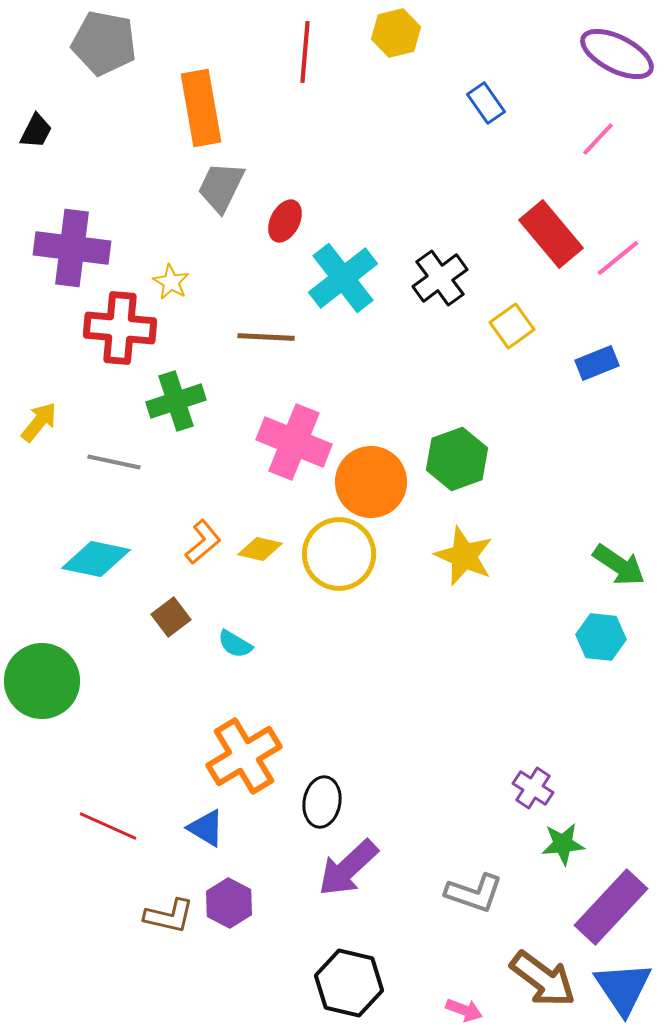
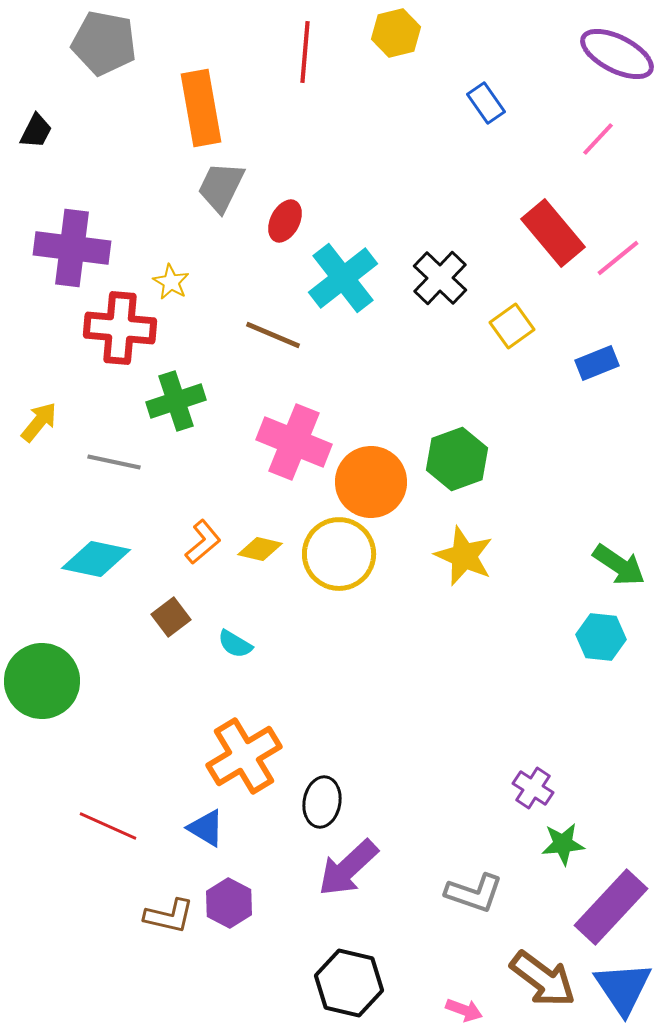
red rectangle at (551, 234): moved 2 px right, 1 px up
black cross at (440, 278): rotated 10 degrees counterclockwise
brown line at (266, 337): moved 7 px right, 2 px up; rotated 20 degrees clockwise
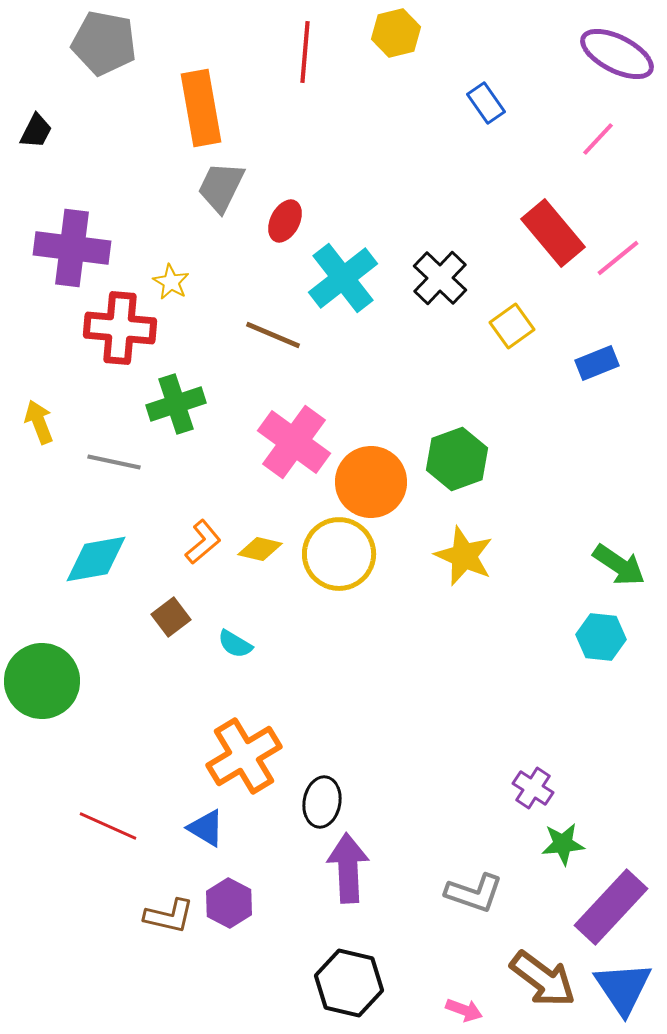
green cross at (176, 401): moved 3 px down
yellow arrow at (39, 422): rotated 60 degrees counterclockwise
pink cross at (294, 442): rotated 14 degrees clockwise
cyan diamond at (96, 559): rotated 22 degrees counterclockwise
purple arrow at (348, 868): rotated 130 degrees clockwise
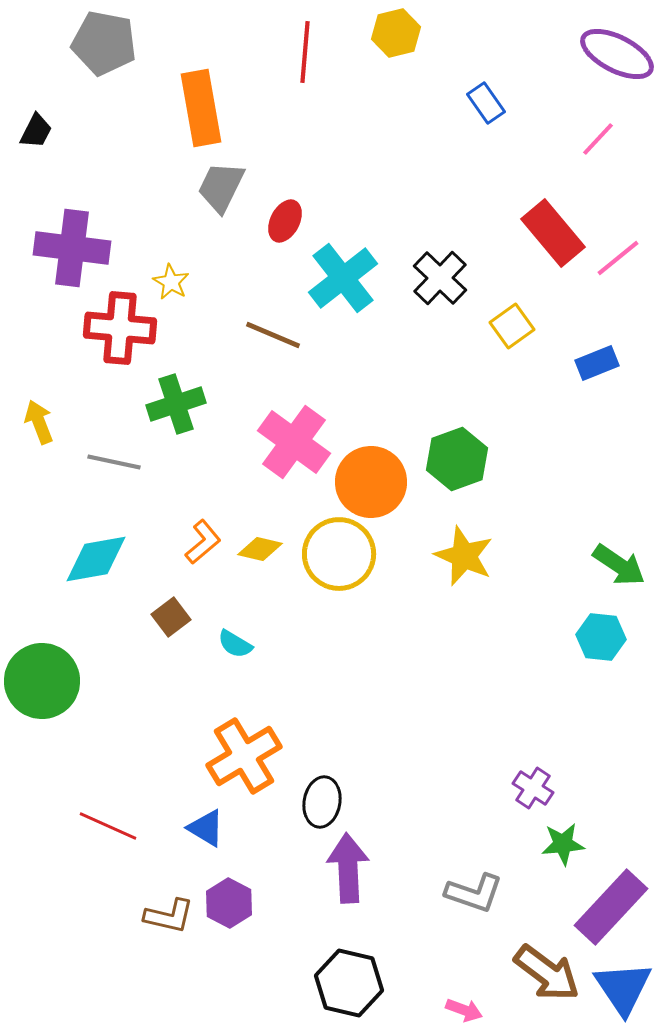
brown arrow at (543, 979): moved 4 px right, 6 px up
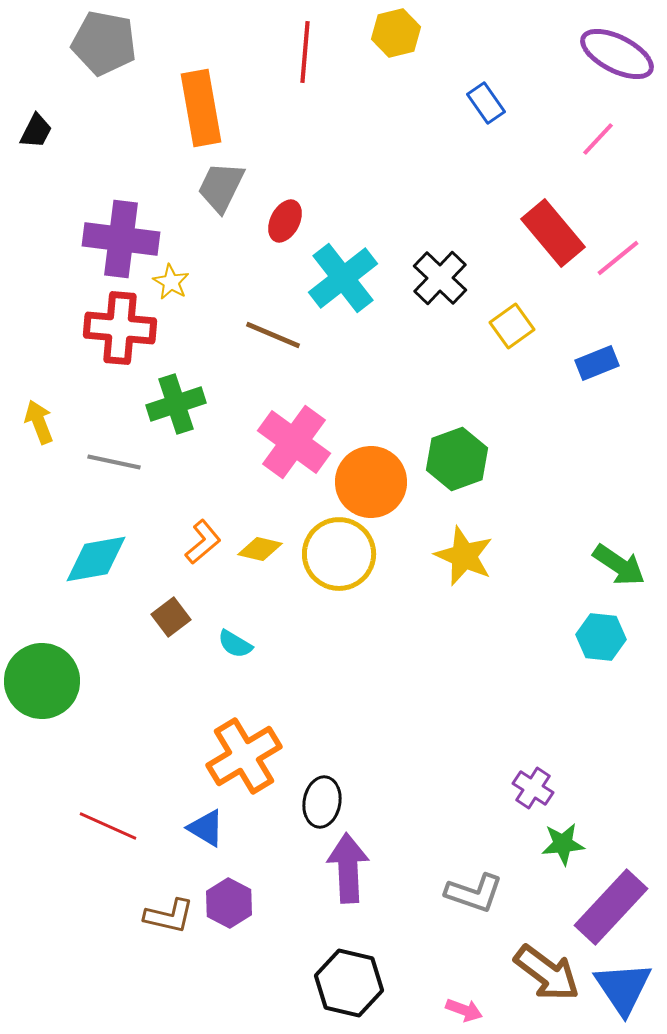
purple cross at (72, 248): moved 49 px right, 9 px up
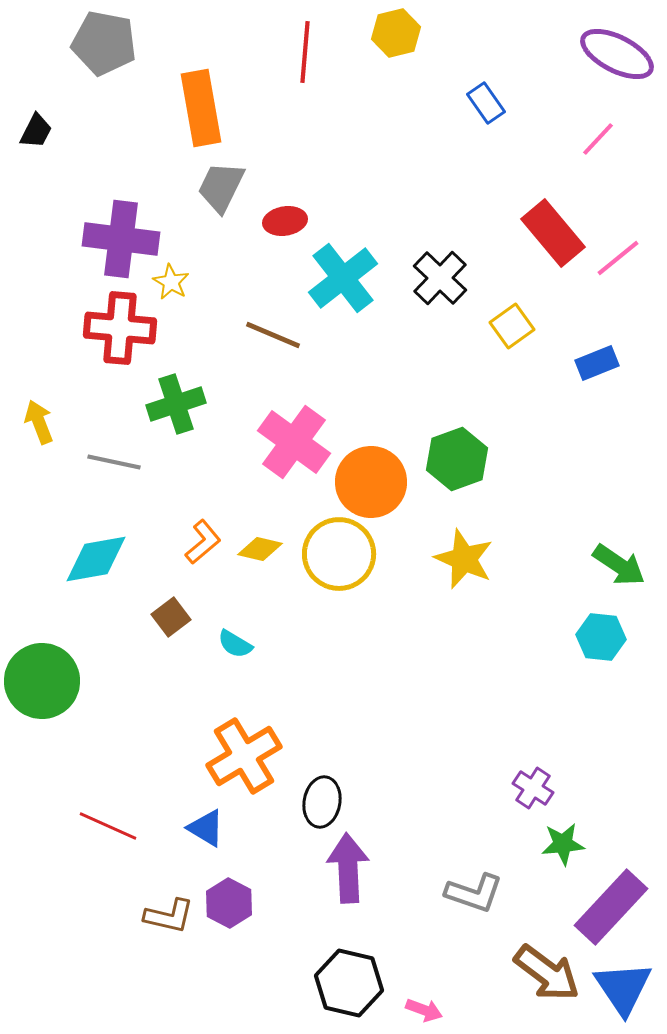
red ellipse at (285, 221): rotated 54 degrees clockwise
yellow star at (464, 556): moved 3 px down
pink arrow at (464, 1010): moved 40 px left
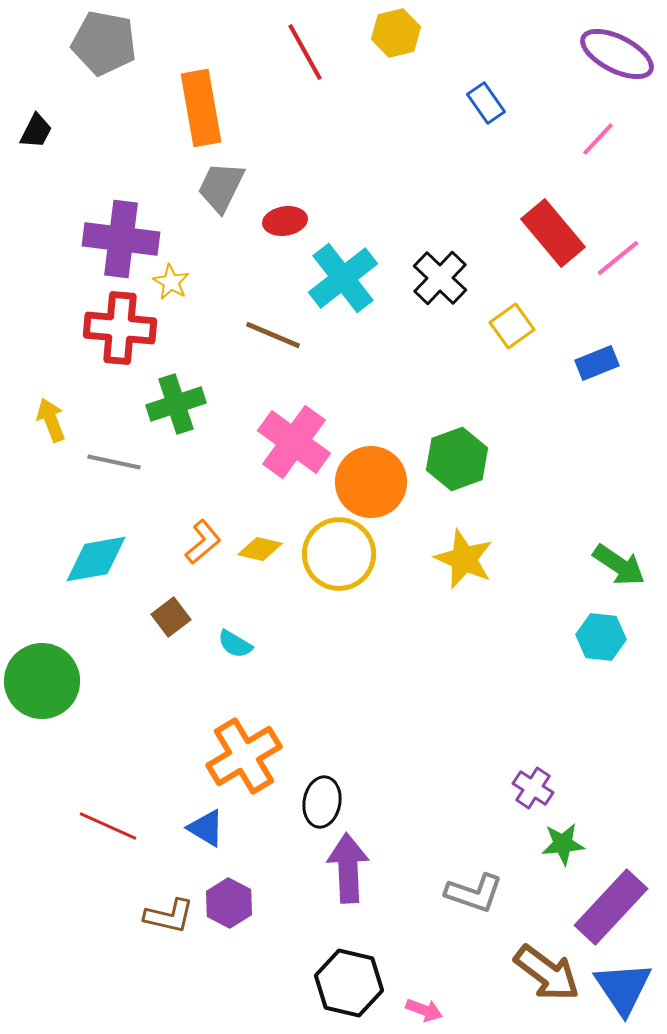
red line at (305, 52): rotated 34 degrees counterclockwise
yellow arrow at (39, 422): moved 12 px right, 2 px up
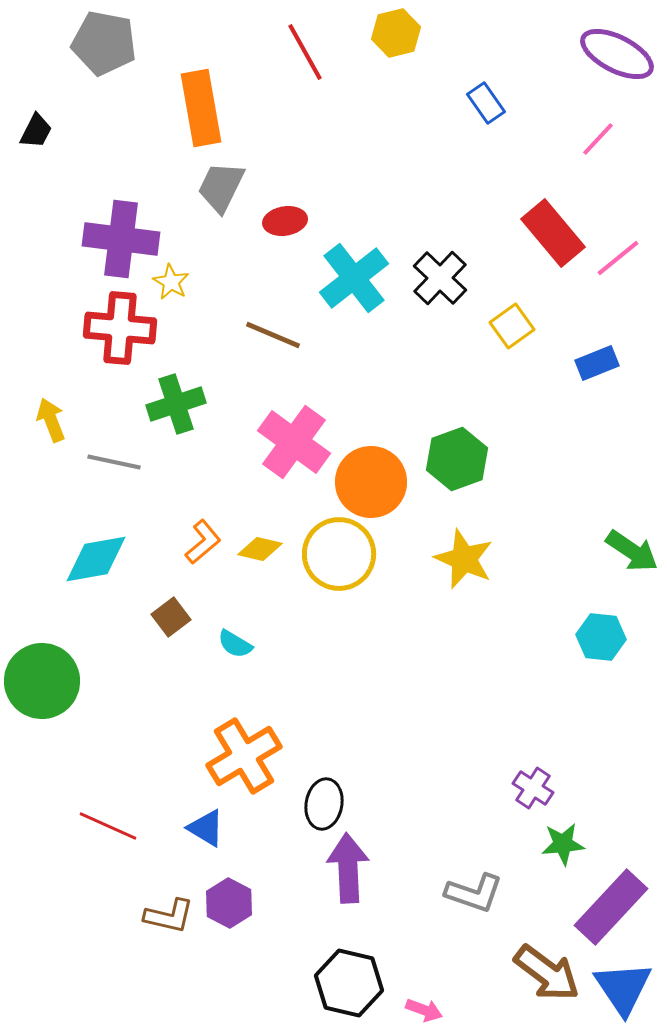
cyan cross at (343, 278): moved 11 px right
green arrow at (619, 565): moved 13 px right, 14 px up
black ellipse at (322, 802): moved 2 px right, 2 px down
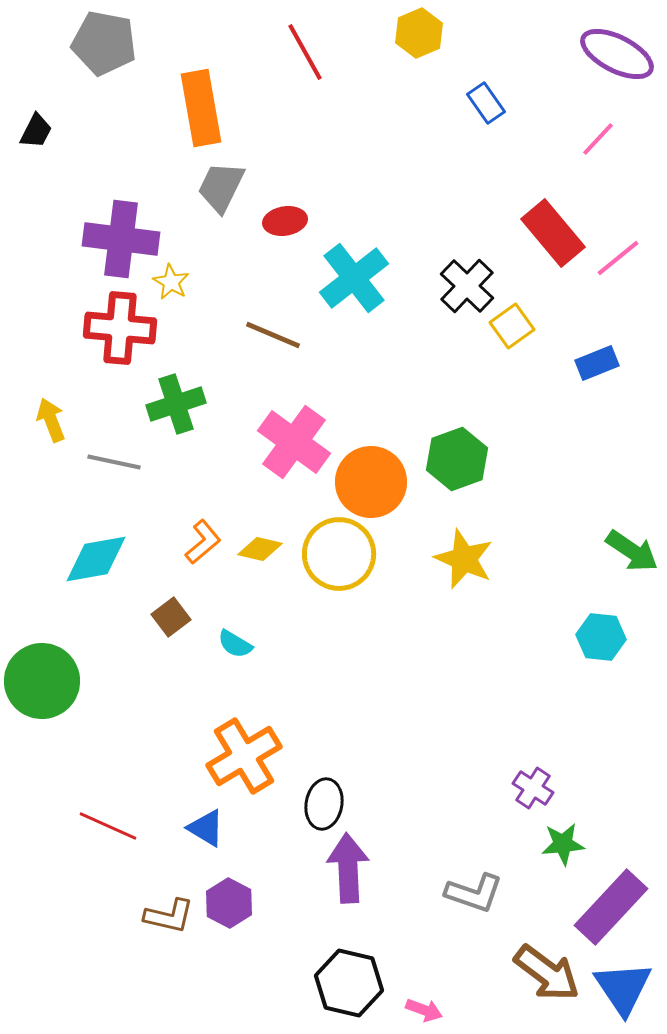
yellow hexagon at (396, 33): moved 23 px right; rotated 9 degrees counterclockwise
black cross at (440, 278): moved 27 px right, 8 px down
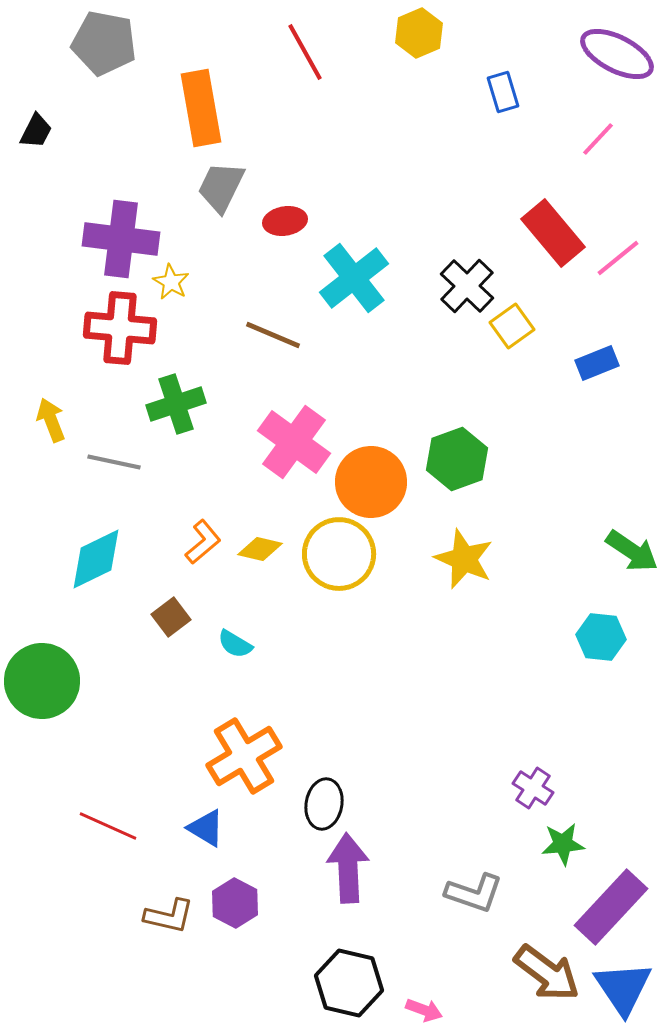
blue rectangle at (486, 103): moved 17 px right, 11 px up; rotated 18 degrees clockwise
cyan diamond at (96, 559): rotated 16 degrees counterclockwise
purple hexagon at (229, 903): moved 6 px right
